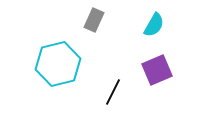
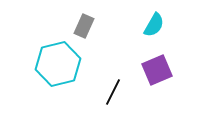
gray rectangle: moved 10 px left, 6 px down
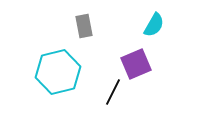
gray rectangle: rotated 35 degrees counterclockwise
cyan hexagon: moved 8 px down
purple square: moved 21 px left, 6 px up
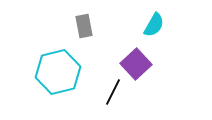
purple square: rotated 20 degrees counterclockwise
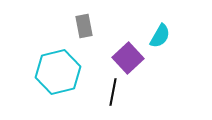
cyan semicircle: moved 6 px right, 11 px down
purple square: moved 8 px left, 6 px up
black line: rotated 16 degrees counterclockwise
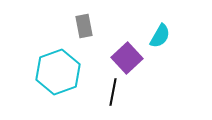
purple square: moved 1 px left
cyan hexagon: rotated 6 degrees counterclockwise
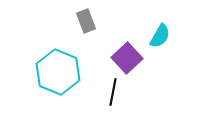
gray rectangle: moved 2 px right, 5 px up; rotated 10 degrees counterclockwise
cyan hexagon: rotated 18 degrees counterclockwise
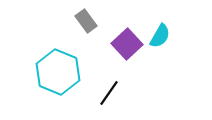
gray rectangle: rotated 15 degrees counterclockwise
purple square: moved 14 px up
black line: moved 4 px left, 1 px down; rotated 24 degrees clockwise
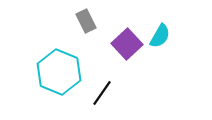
gray rectangle: rotated 10 degrees clockwise
cyan hexagon: moved 1 px right
black line: moved 7 px left
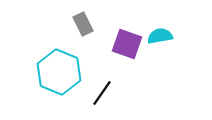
gray rectangle: moved 3 px left, 3 px down
cyan semicircle: rotated 130 degrees counterclockwise
purple square: rotated 28 degrees counterclockwise
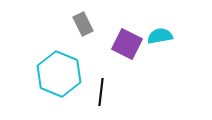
purple square: rotated 8 degrees clockwise
cyan hexagon: moved 2 px down
black line: moved 1 px left, 1 px up; rotated 28 degrees counterclockwise
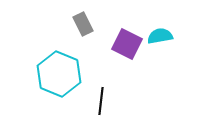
black line: moved 9 px down
